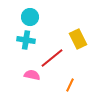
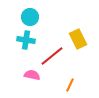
red line: moved 2 px up
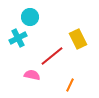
cyan cross: moved 8 px left, 2 px up; rotated 36 degrees counterclockwise
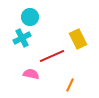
cyan cross: moved 4 px right
red line: rotated 15 degrees clockwise
pink semicircle: moved 1 px left, 1 px up
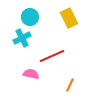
yellow rectangle: moved 9 px left, 21 px up
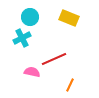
yellow rectangle: rotated 42 degrees counterclockwise
red line: moved 2 px right, 3 px down
pink semicircle: moved 1 px right, 2 px up
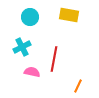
yellow rectangle: moved 3 px up; rotated 12 degrees counterclockwise
cyan cross: moved 9 px down
red line: rotated 55 degrees counterclockwise
orange line: moved 8 px right, 1 px down
